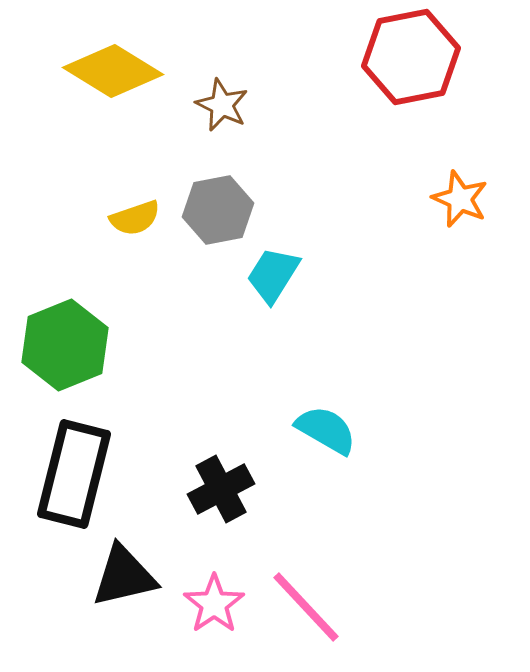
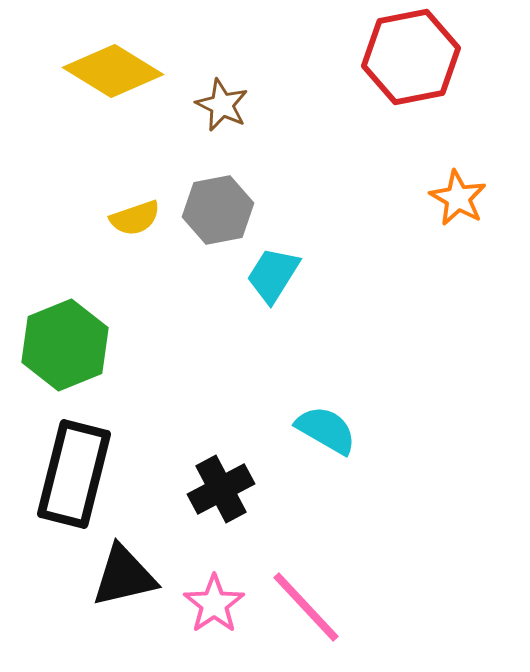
orange star: moved 2 px left, 1 px up; rotated 6 degrees clockwise
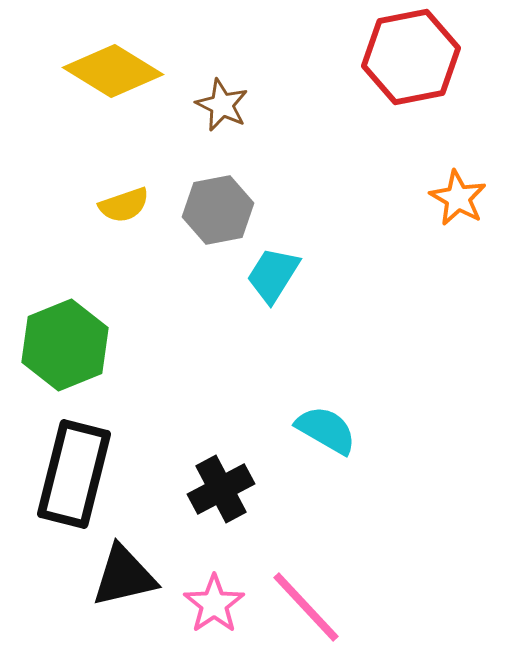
yellow semicircle: moved 11 px left, 13 px up
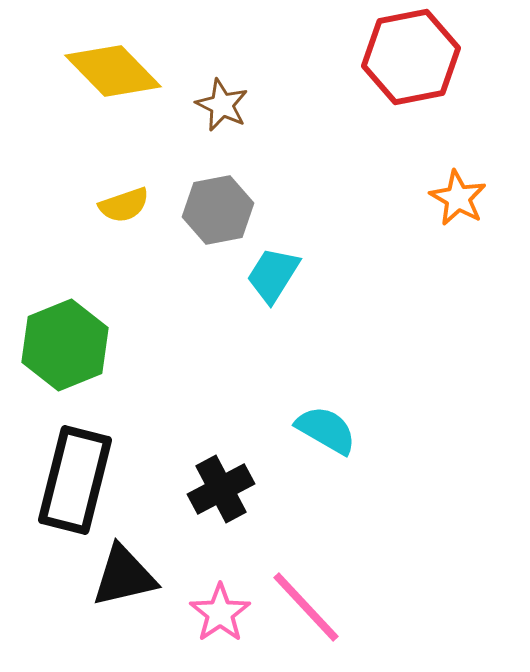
yellow diamond: rotated 14 degrees clockwise
black rectangle: moved 1 px right, 6 px down
pink star: moved 6 px right, 9 px down
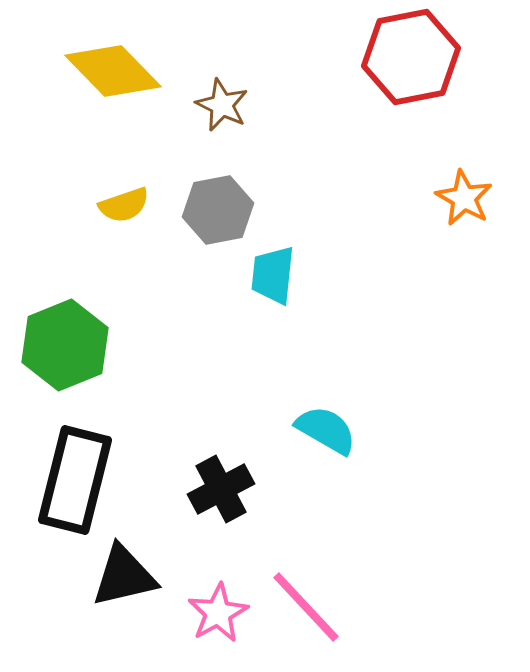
orange star: moved 6 px right
cyan trapezoid: rotated 26 degrees counterclockwise
pink star: moved 2 px left; rotated 6 degrees clockwise
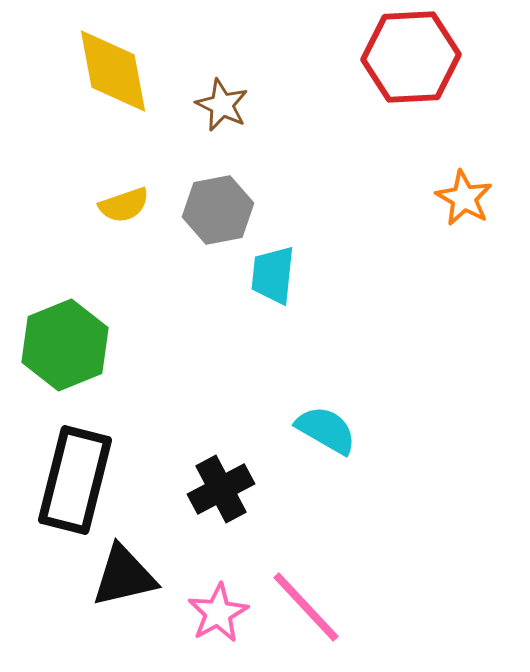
red hexagon: rotated 8 degrees clockwise
yellow diamond: rotated 34 degrees clockwise
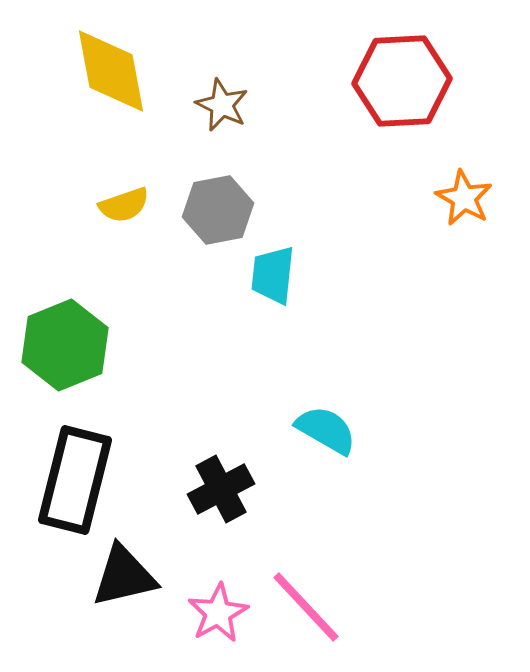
red hexagon: moved 9 px left, 24 px down
yellow diamond: moved 2 px left
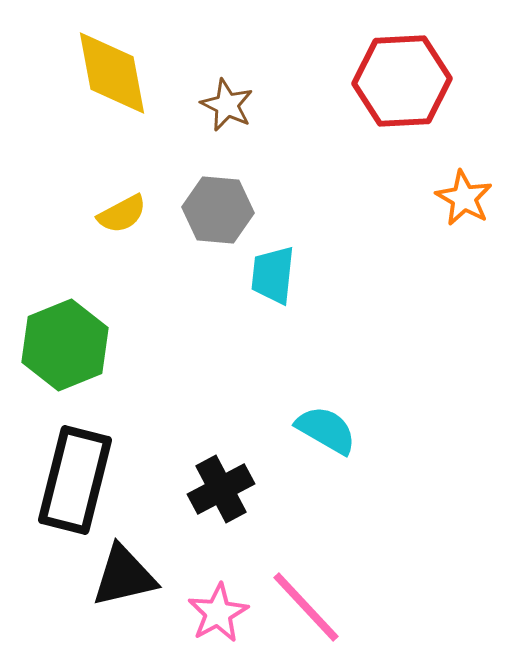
yellow diamond: moved 1 px right, 2 px down
brown star: moved 5 px right
yellow semicircle: moved 2 px left, 9 px down; rotated 9 degrees counterclockwise
gray hexagon: rotated 16 degrees clockwise
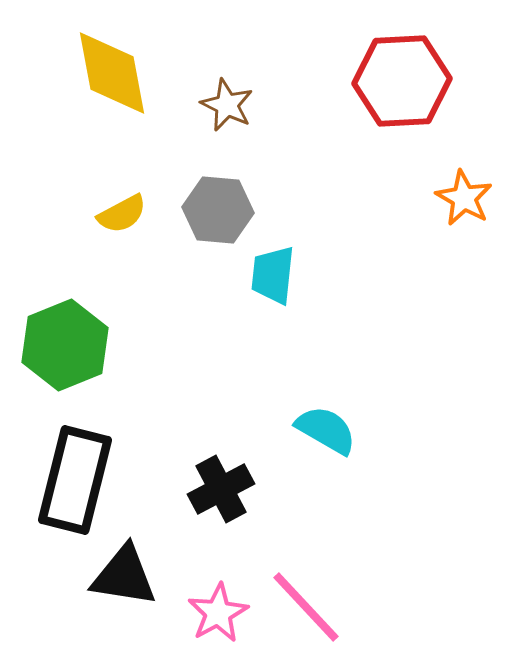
black triangle: rotated 22 degrees clockwise
